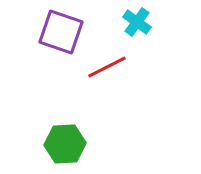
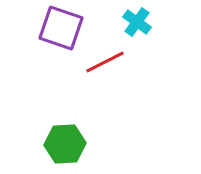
purple square: moved 4 px up
red line: moved 2 px left, 5 px up
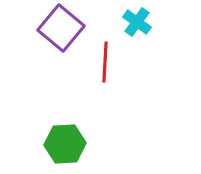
purple square: rotated 21 degrees clockwise
red line: rotated 60 degrees counterclockwise
